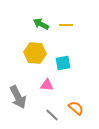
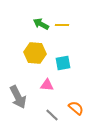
yellow line: moved 4 px left
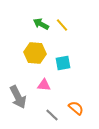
yellow line: rotated 48 degrees clockwise
pink triangle: moved 3 px left
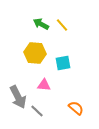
gray line: moved 15 px left, 4 px up
